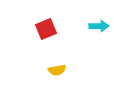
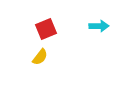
yellow semicircle: moved 17 px left, 13 px up; rotated 42 degrees counterclockwise
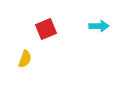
yellow semicircle: moved 15 px left, 2 px down; rotated 18 degrees counterclockwise
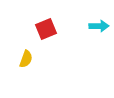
yellow semicircle: moved 1 px right
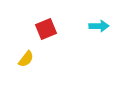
yellow semicircle: rotated 18 degrees clockwise
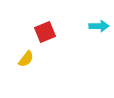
red square: moved 1 px left, 3 px down
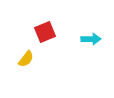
cyan arrow: moved 8 px left, 13 px down
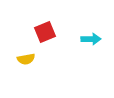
yellow semicircle: rotated 42 degrees clockwise
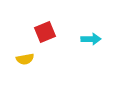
yellow semicircle: moved 1 px left
